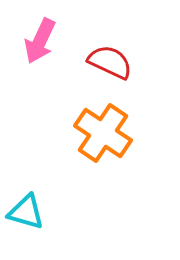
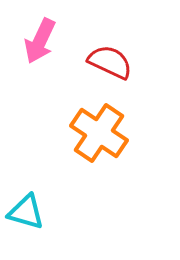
orange cross: moved 4 px left
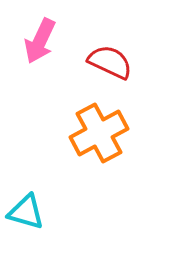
orange cross: rotated 28 degrees clockwise
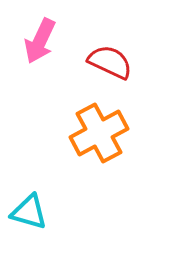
cyan triangle: moved 3 px right
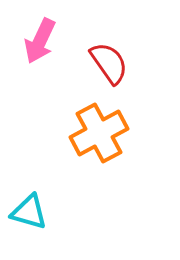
red semicircle: moved 1 px left, 1 px down; rotated 30 degrees clockwise
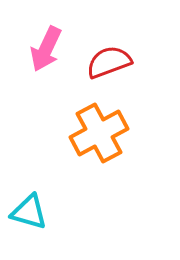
pink arrow: moved 6 px right, 8 px down
red semicircle: moved 1 px up; rotated 75 degrees counterclockwise
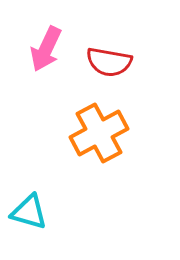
red semicircle: rotated 150 degrees counterclockwise
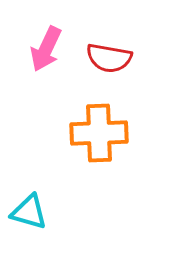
red semicircle: moved 4 px up
orange cross: rotated 26 degrees clockwise
